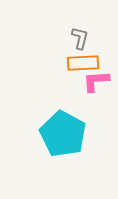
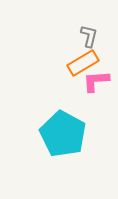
gray L-shape: moved 9 px right, 2 px up
orange rectangle: rotated 28 degrees counterclockwise
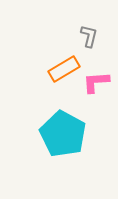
orange rectangle: moved 19 px left, 6 px down
pink L-shape: moved 1 px down
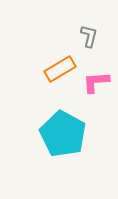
orange rectangle: moved 4 px left
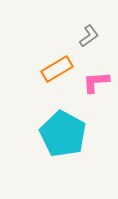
gray L-shape: rotated 40 degrees clockwise
orange rectangle: moved 3 px left
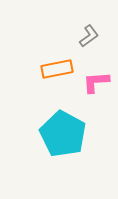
orange rectangle: rotated 20 degrees clockwise
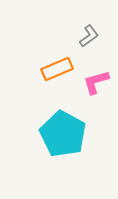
orange rectangle: rotated 12 degrees counterclockwise
pink L-shape: rotated 12 degrees counterclockwise
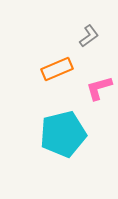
pink L-shape: moved 3 px right, 6 px down
cyan pentagon: rotated 30 degrees clockwise
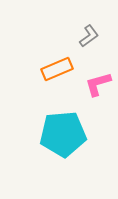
pink L-shape: moved 1 px left, 4 px up
cyan pentagon: rotated 9 degrees clockwise
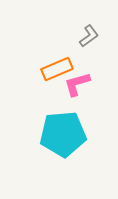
pink L-shape: moved 21 px left
